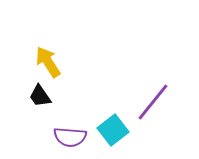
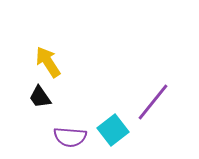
black trapezoid: moved 1 px down
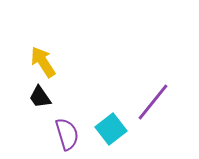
yellow arrow: moved 5 px left
cyan square: moved 2 px left, 1 px up
purple semicircle: moved 3 px left, 3 px up; rotated 112 degrees counterclockwise
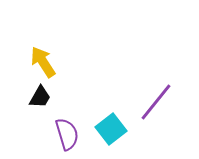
black trapezoid: rotated 115 degrees counterclockwise
purple line: moved 3 px right
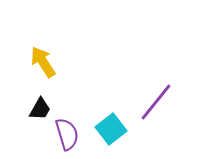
black trapezoid: moved 12 px down
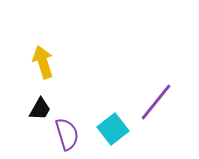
yellow arrow: rotated 16 degrees clockwise
cyan square: moved 2 px right
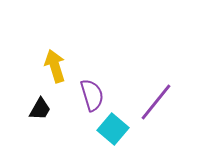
yellow arrow: moved 12 px right, 4 px down
cyan square: rotated 12 degrees counterclockwise
purple semicircle: moved 25 px right, 39 px up
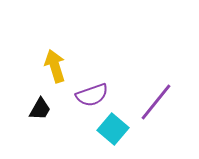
purple semicircle: rotated 88 degrees clockwise
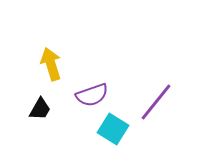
yellow arrow: moved 4 px left, 2 px up
cyan square: rotated 8 degrees counterclockwise
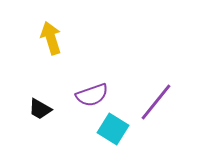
yellow arrow: moved 26 px up
black trapezoid: rotated 90 degrees clockwise
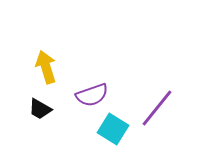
yellow arrow: moved 5 px left, 29 px down
purple line: moved 1 px right, 6 px down
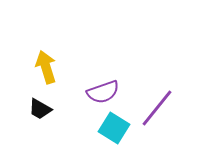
purple semicircle: moved 11 px right, 3 px up
cyan square: moved 1 px right, 1 px up
